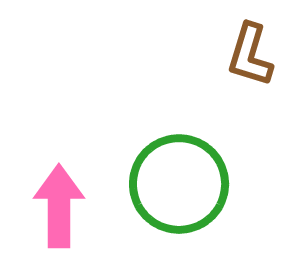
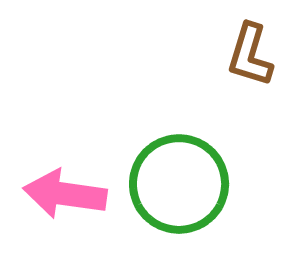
pink arrow: moved 6 px right, 12 px up; rotated 82 degrees counterclockwise
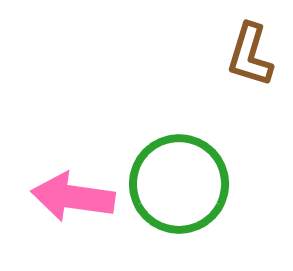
pink arrow: moved 8 px right, 3 px down
